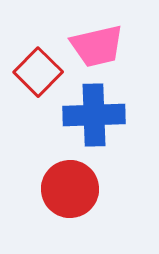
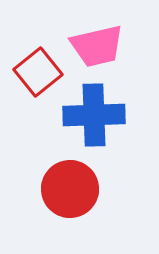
red square: rotated 6 degrees clockwise
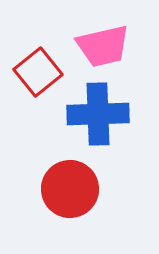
pink trapezoid: moved 6 px right
blue cross: moved 4 px right, 1 px up
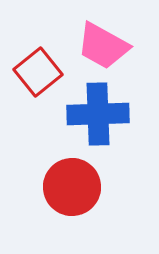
pink trapezoid: rotated 42 degrees clockwise
red circle: moved 2 px right, 2 px up
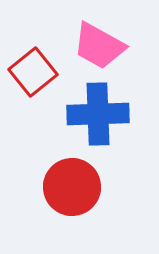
pink trapezoid: moved 4 px left
red square: moved 5 px left
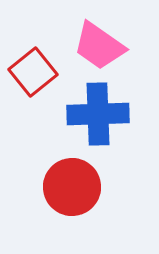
pink trapezoid: rotated 6 degrees clockwise
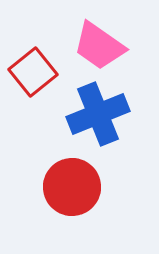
blue cross: rotated 20 degrees counterclockwise
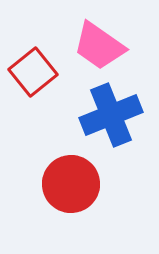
blue cross: moved 13 px right, 1 px down
red circle: moved 1 px left, 3 px up
